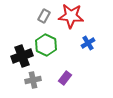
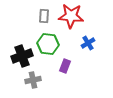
gray rectangle: rotated 24 degrees counterclockwise
green hexagon: moved 2 px right, 1 px up; rotated 20 degrees counterclockwise
purple rectangle: moved 12 px up; rotated 16 degrees counterclockwise
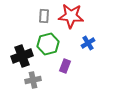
green hexagon: rotated 20 degrees counterclockwise
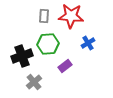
green hexagon: rotated 10 degrees clockwise
purple rectangle: rotated 32 degrees clockwise
gray cross: moved 1 px right, 2 px down; rotated 28 degrees counterclockwise
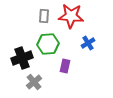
black cross: moved 2 px down
purple rectangle: rotated 40 degrees counterclockwise
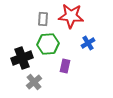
gray rectangle: moved 1 px left, 3 px down
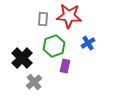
red star: moved 2 px left
green hexagon: moved 6 px right, 2 px down; rotated 15 degrees counterclockwise
black cross: rotated 25 degrees counterclockwise
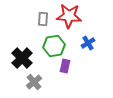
green hexagon: rotated 10 degrees clockwise
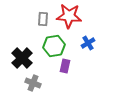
gray cross: moved 1 px left, 1 px down; rotated 28 degrees counterclockwise
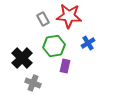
gray rectangle: rotated 32 degrees counterclockwise
